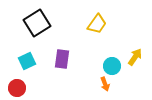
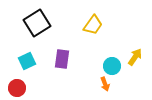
yellow trapezoid: moved 4 px left, 1 px down
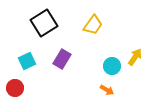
black square: moved 7 px right
purple rectangle: rotated 24 degrees clockwise
orange arrow: moved 2 px right, 6 px down; rotated 40 degrees counterclockwise
red circle: moved 2 px left
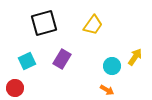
black square: rotated 16 degrees clockwise
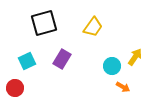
yellow trapezoid: moved 2 px down
orange arrow: moved 16 px right, 3 px up
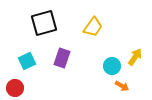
purple rectangle: moved 1 px up; rotated 12 degrees counterclockwise
orange arrow: moved 1 px left, 1 px up
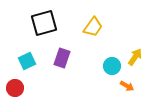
orange arrow: moved 5 px right
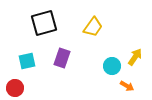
cyan square: rotated 12 degrees clockwise
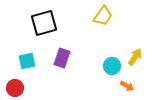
yellow trapezoid: moved 10 px right, 11 px up
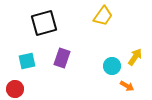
red circle: moved 1 px down
